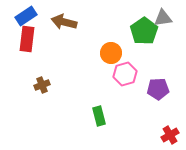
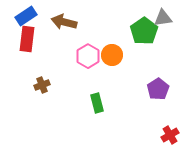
orange circle: moved 1 px right, 2 px down
pink hexagon: moved 37 px left, 18 px up; rotated 15 degrees counterclockwise
purple pentagon: rotated 30 degrees counterclockwise
green rectangle: moved 2 px left, 13 px up
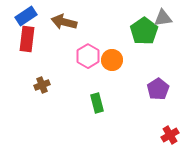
orange circle: moved 5 px down
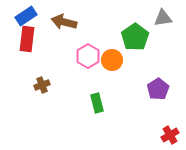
green pentagon: moved 9 px left, 6 px down
